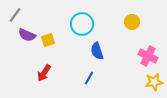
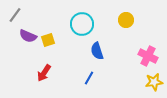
yellow circle: moved 6 px left, 2 px up
purple semicircle: moved 1 px right, 1 px down
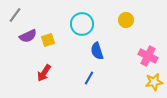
purple semicircle: rotated 48 degrees counterclockwise
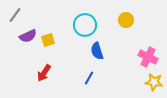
cyan circle: moved 3 px right, 1 px down
pink cross: moved 1 px down
yellow star: rotated 18 degrees clockwise
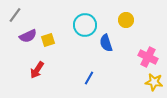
blue semicircle: moved 9 px right, 8 px up
red arrow: moved 7 px left, 3 px up
